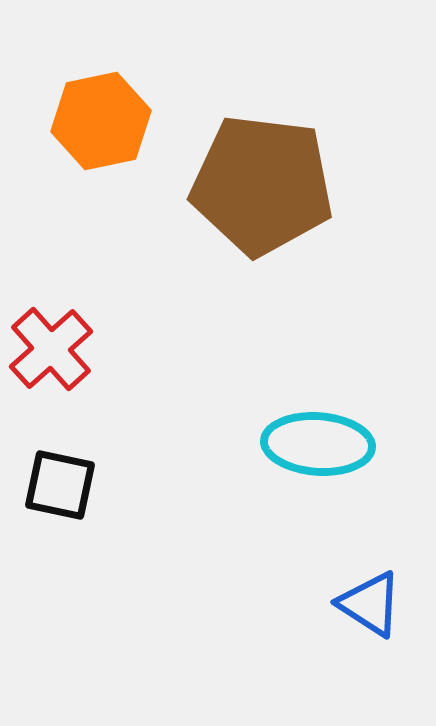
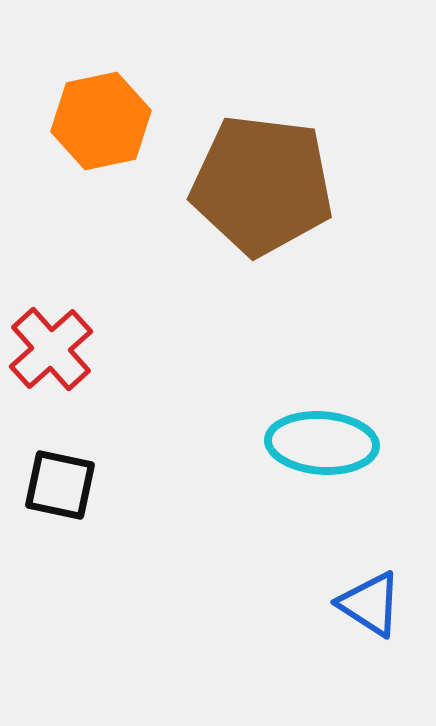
cyan ellipse: moved 4 px right, 1 px up
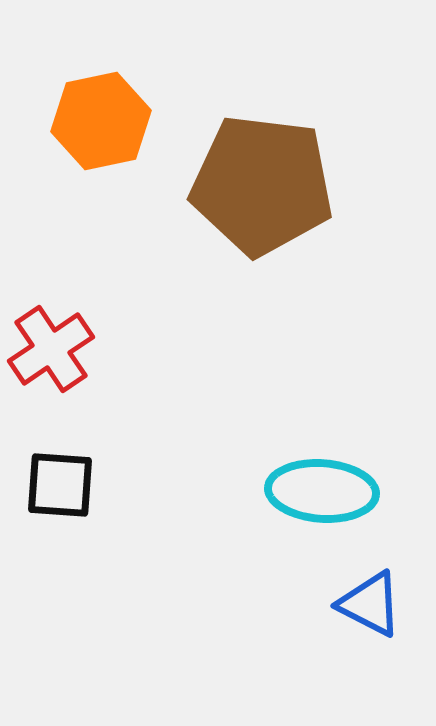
red cross: rotated 8 degrees clockwise
cyan ellipse: moved 48 px down
black square: rotated 8 degrees counterclockwise
blue triangle: rotated 6 degrees counterclockwise
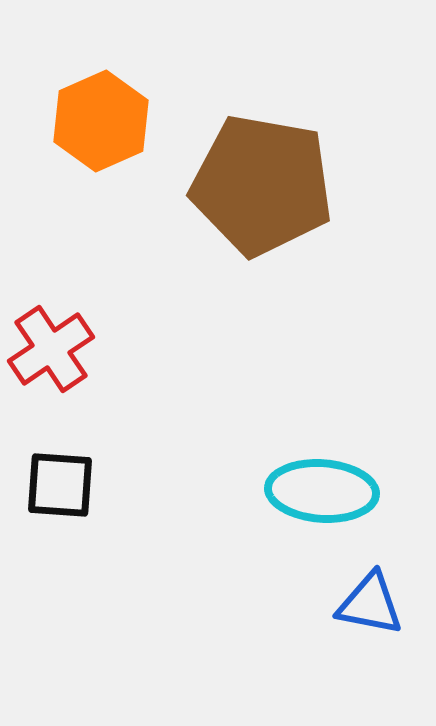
orange hexagon: rotated 12 degrees counterclockwise
brown pentagon: rotated 3 degrees clockwise
blue triangle: rotated 16 degrees counterclockwise
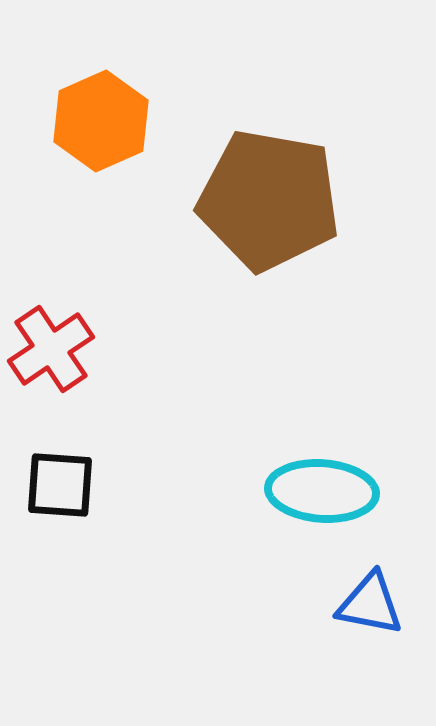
brown pentagon: moved 7 px right, 15 px down
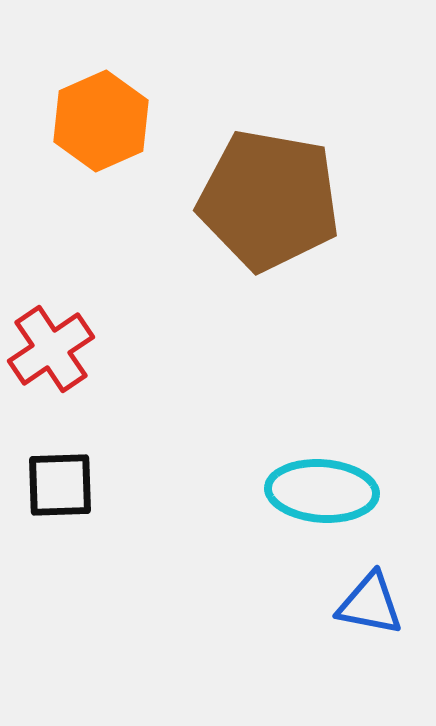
black square: rotated 6 degrees counterclockwise
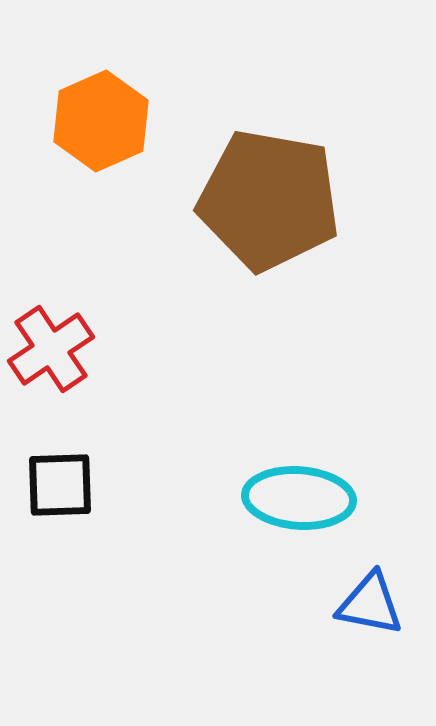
cyan ellipse: moved 23 px left, 7 px down
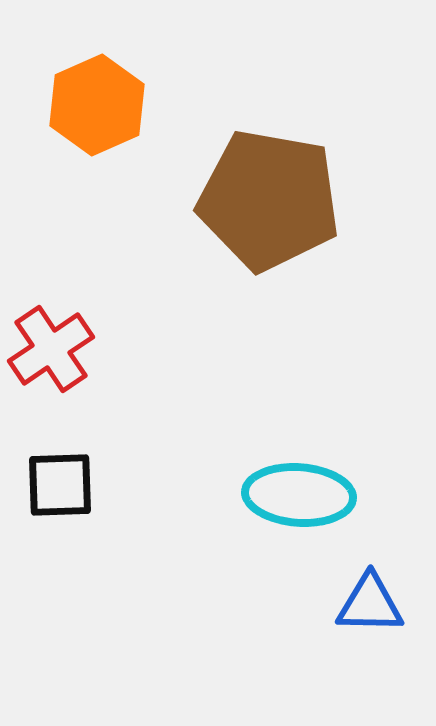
orange hexagon: moved 4 px left, 16 px up
cyan ellipse: moved 3 px up
blue triangle: rotated 10 degrees counterclockwise
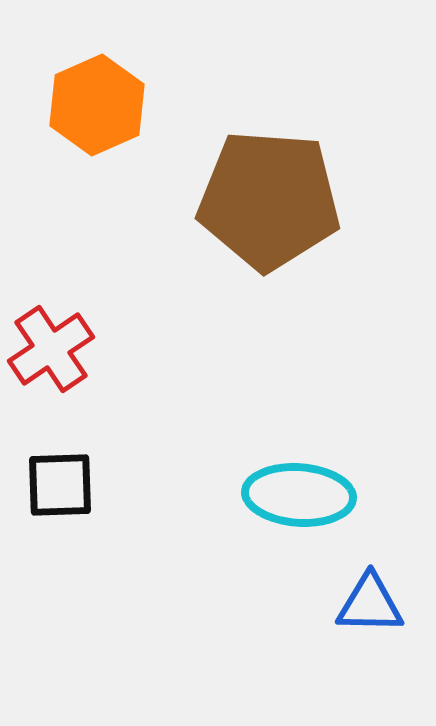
brown pentagon: rotated 6 degrees counterclockwise
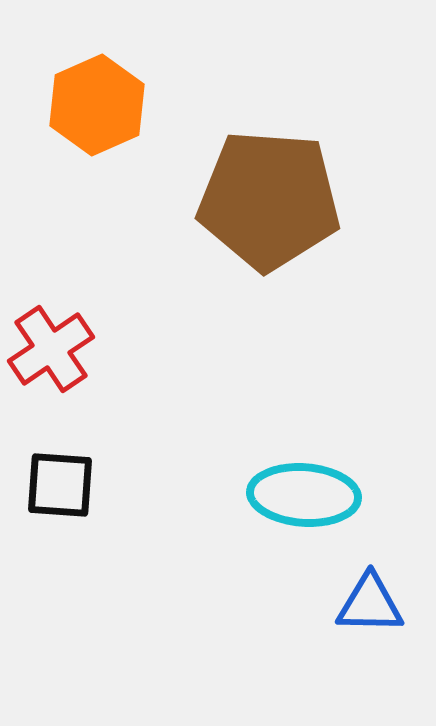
black square: rotated 6 degrees clockwise
cyan ellipse: moved 5 px right
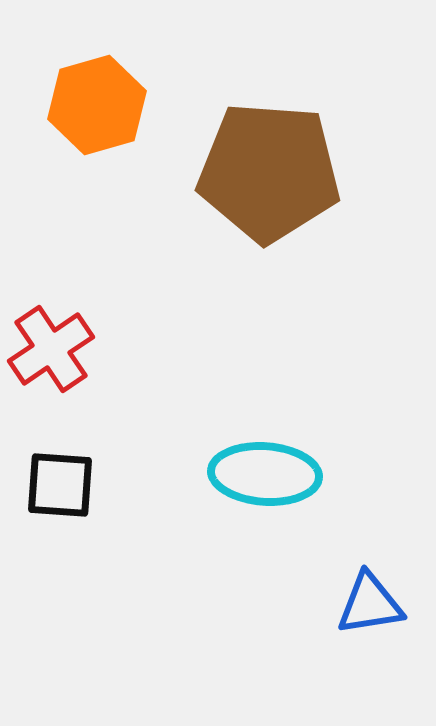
orange hexagon: rotated 8 degrees clockwise
brown pentagon: moved 28 px up
cyan ellipse: moved 39 px left, 21 px up
blue triangle: rotated 10 degrees counterclockwise
